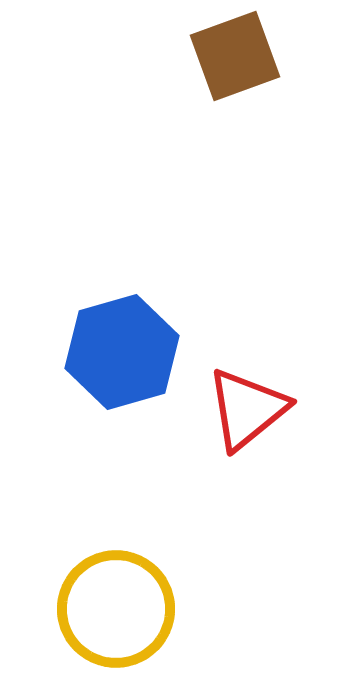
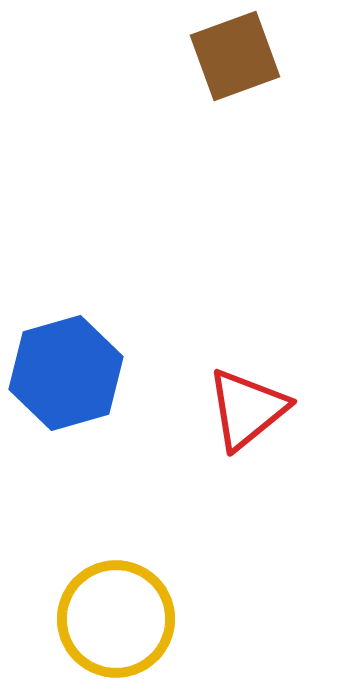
blue hexagon: moved 56 px left, 21 px down
yellow circle: moved 10 px down
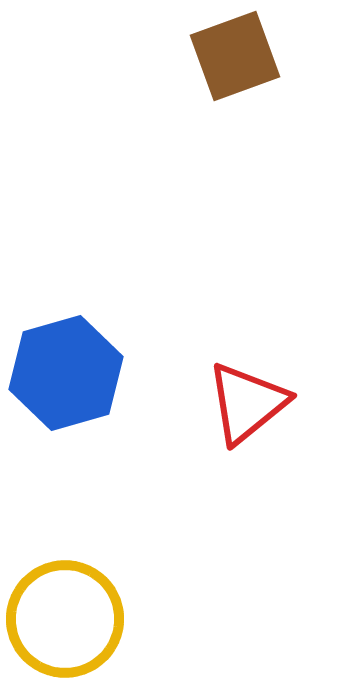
red triangle: moved 6 px up
yellow circle: moved 51 px left
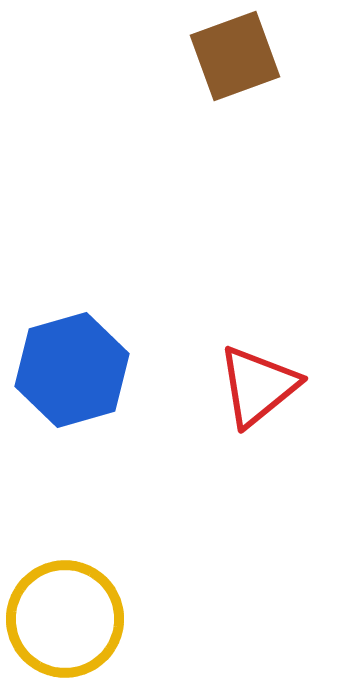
blue hexagon: moved 6 px right, 3 px up
red triangle: moved 11 px right, 17 px up
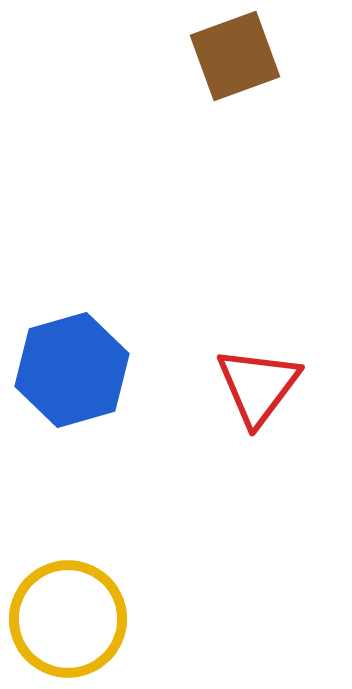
red triangle: rotated 14 degrees counterclockwise
yellow circle: moved 3 px right
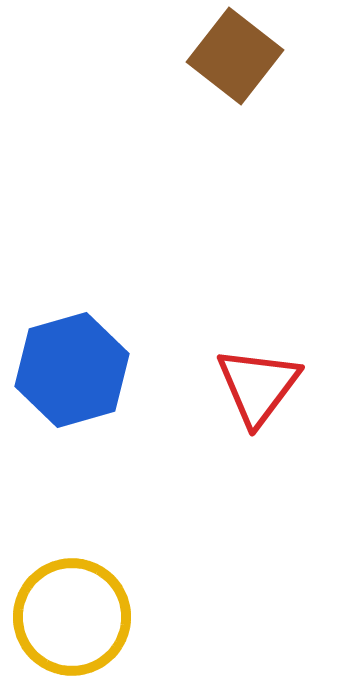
brown square: rotated 32 degrees counterclockwise
yellow circle: moved 4 px right, 2 px up
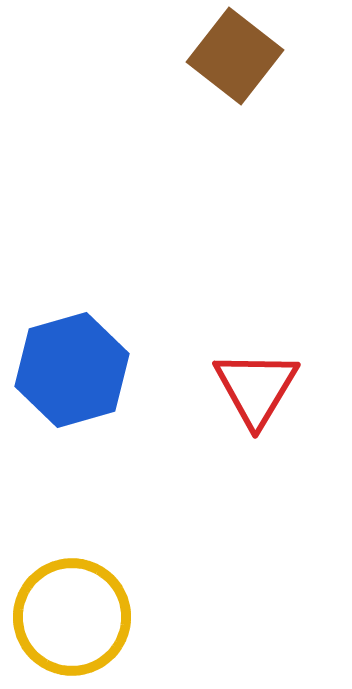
red triangle: moved 2 px left, 2 px down; rotated 6 degrees counterclockwise
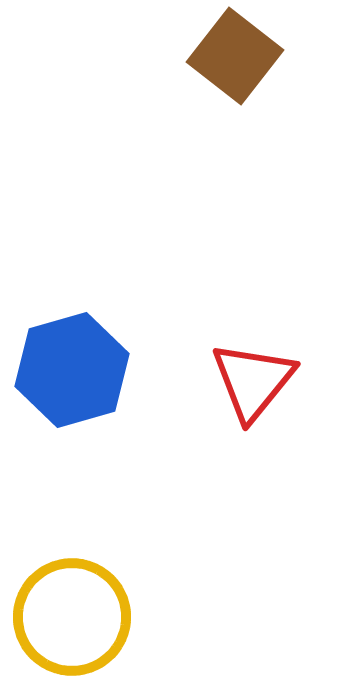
red triangle: moved 3 px left, 7 px up; rotated 8 degrees clockwise
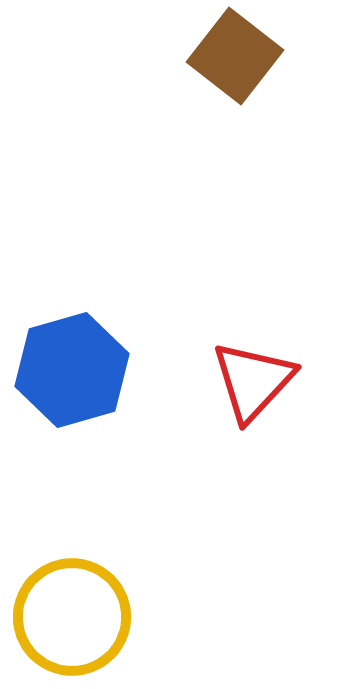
red triangle: rotated 4 degrees clockwise
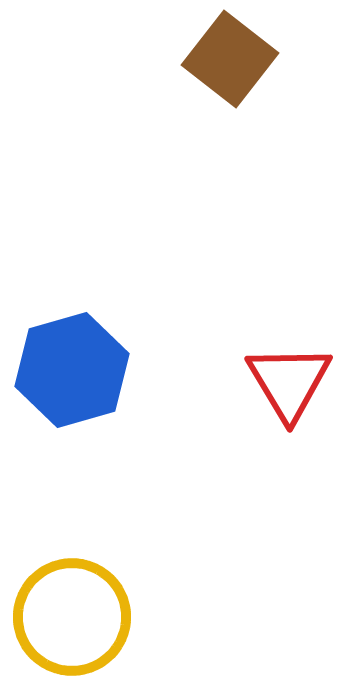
brown square: moved 5 px left, 3 px down
red triangle: moved 36 px right, 1 px down; rotated 14 degrees counterclockwise
